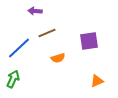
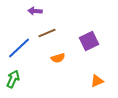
purple square: rotated 18 degrees counterclockwise
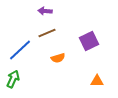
purple arrow: moved 10 px right
blue line: moved 1 px right, 2 px down
orange triangle: rotated 24 degrees clockwise
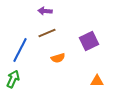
blue line: rotated 20 degrees counterclockwise
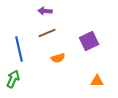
blue line: moved 1 px left, 1 px up; rotated 40 degrees counterclockwise
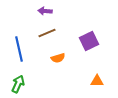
green arrow: moved 5 px right, 5 px down
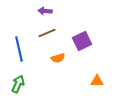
purple square: moved 7 px left
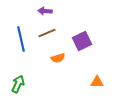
blue line: moved 2 px right, 10 px up
orange triangle: moved 1 px down
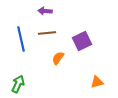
brown line: rotated 18 degrees clockwise
orange semicircle: rotated 144 degrees clockwise
orange triangle: rotated 16 degrees counterclockwise
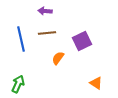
orange triangle: moved 1 px left, 1 px down; rotated 48 degrees clockwise
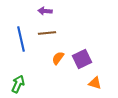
purple square: moved 18 px down
orange triangle: moved 1 px left; rotated 16 degrees counterclockwise
